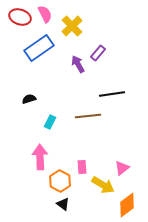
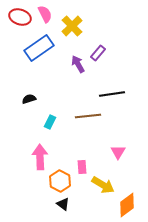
pink triangle: moved 4 px left, 16 px up; rotated 21 degrees counterclockwise
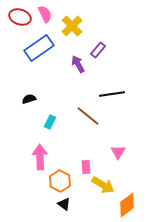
purple rectangle: moved 3 px up
brown line: rotated 45 degrees clockwise
pink rectangle: moved 4 px right
black triangle: moved 1 px right
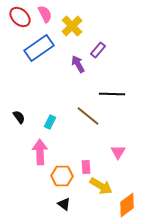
red ellipse: rotated 25 degrees clockwise
black line: rotated 10 degrees clockwise
black semicircle: moved 10 px left, 18 px down; rotated 72 degrees clockwise
pink arrow: moved 5 px up
orange hexagon: moved 2 px right, 5 px up; rotated 25 degrees counterclockwise
yellow arrow: moved 2 px left, 1 px down
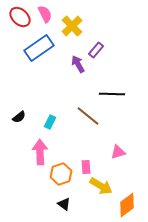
purple rectangle: moved 2 px left
black semicircle: rotated 88 degrees clockwise
pink triangle: rotated 42 degrees clockwise
orange hexagon: moved 1 px left, 2 px up; rotated 20 degrees counterclockwise
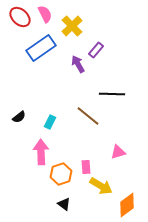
blue rectangle: moved 2 px right
pink arrow: moved 1 px right
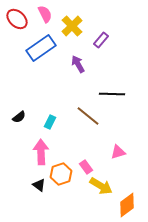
red ellipse: moved 3 px left, 2 px down
purple rectangle: moved 5 px right, 10 px up
pink rectangle: rotated 32 degrees counterclockwise
black triangle: moved 25 px left, 19 px up
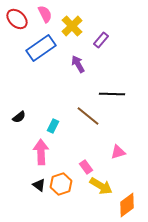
cyan rectangle: moved 3 px right, 4 px down
orange hexagon: moved 10 px down
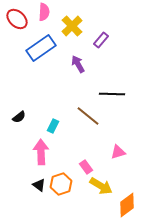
pink semicircle: moved 1 px left, 2 px up; rotated 30 degrees clockwise
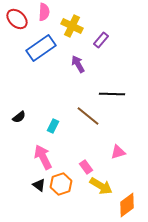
yellow cross: rotated 20 degrees counterclockwise
pink arrow: moved 2 px right, 5 px down; rotated 25 degrees counterclockwise
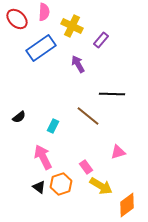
black triangle: moved 2 px down
